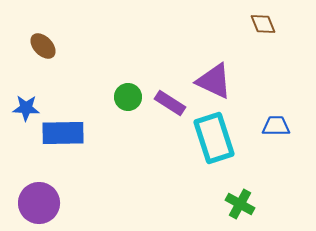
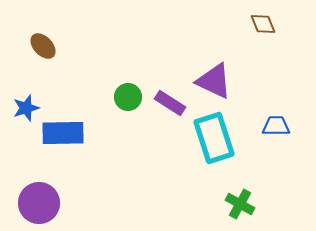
blue star: rotated 20 degrees counterclockwise
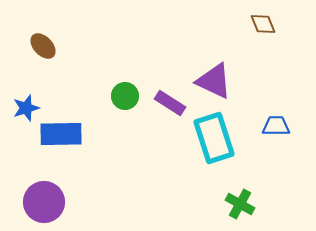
green circle: moved 3 px left, 1 px up
blue rectangle: moved 2 px left, 1 px down
purple circle: moved 5 px right, 1 px up
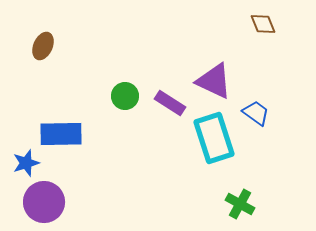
brown ellipse: rotated 68 degrees clockwise
blue star: moved 55 px down
blue trapezoid: moved 20 px left, 13 px up; rotated 36 degrees clockwise
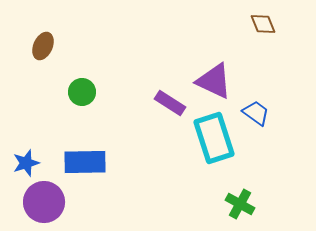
green circle: moved 43 px left, 4 px up
blue rectangle: moved 24 px right, 28 px down
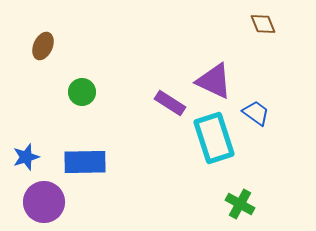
blue star: moved 6 px up
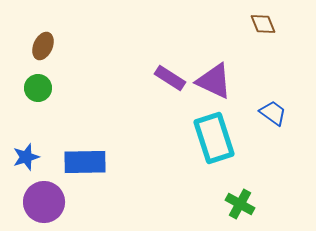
green circle: moved 44 px left, 4 px up
purple rectangle: moved 25 px up
blue trapezoid: moved 17 px right
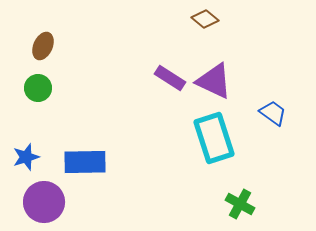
brown diamond: moved 58 px left, 5 px up; rotated 28 degrees counterclockwise
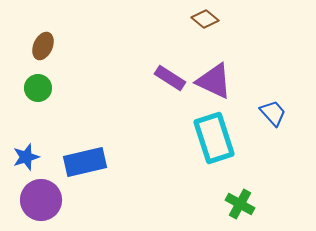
blue trapezoid: rotated 12 degrees clockwise
blue rectangle: rotated 12 degrees counterclockwise
purple circle: moved 3 px left, 2 px up
